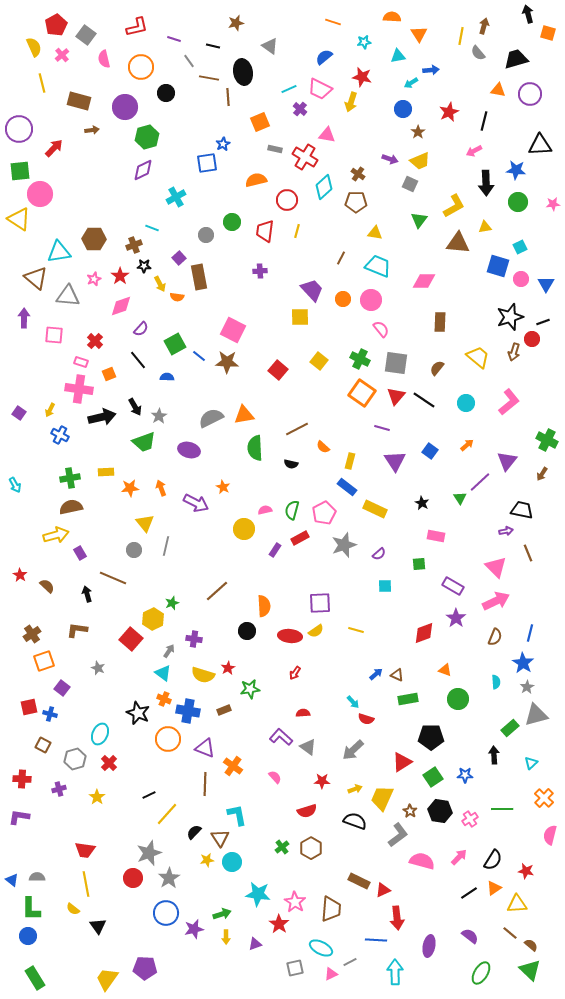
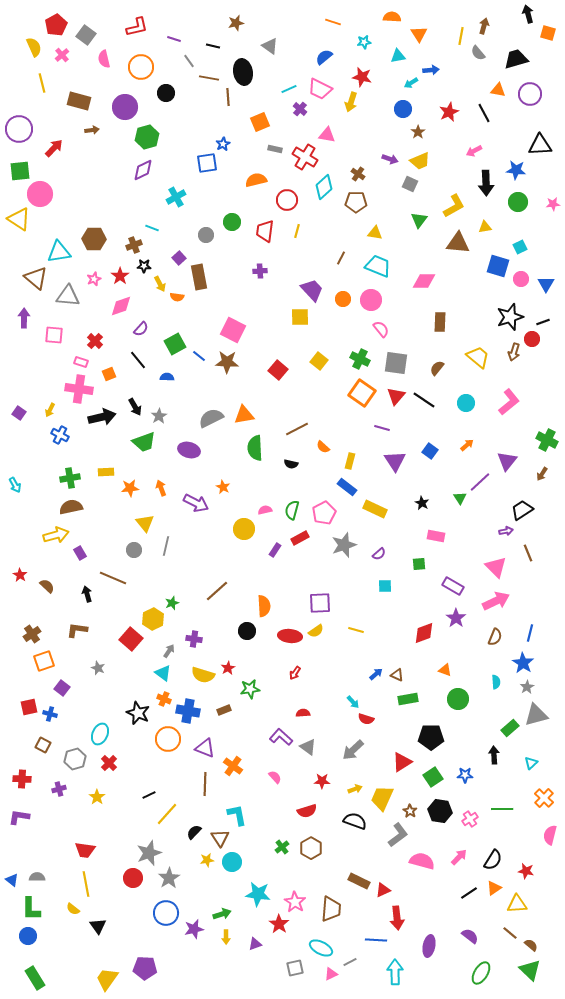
black line at (484, 121): moved 8 px up; rotated 42 degrees counterclockwise
black trapezoid at (522, 510): rotated 45 degrees counterclockwise
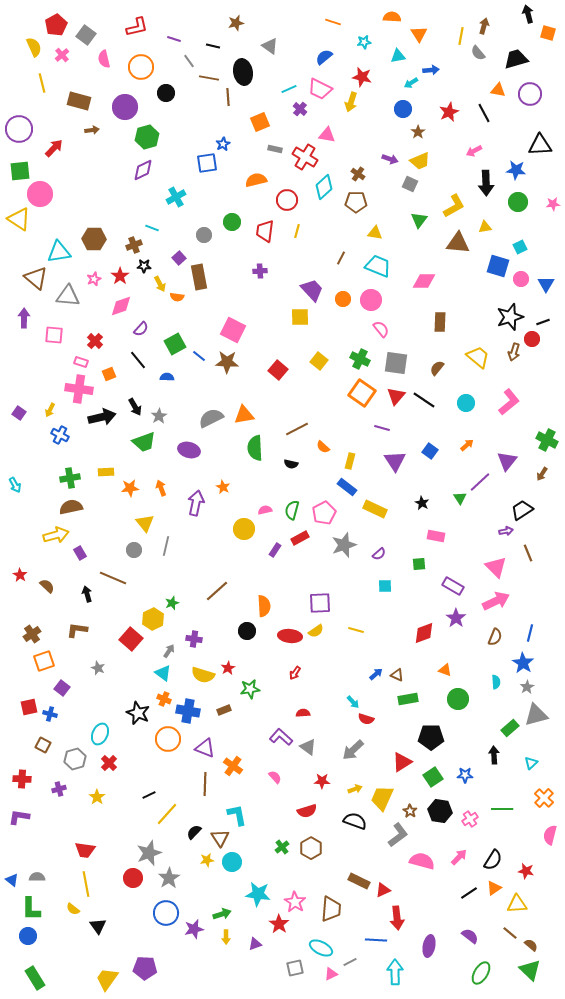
gray circle at (206, 235): moved 2 px left
purple arrow at (196, 503): rotated 105 degrees counterclockwise
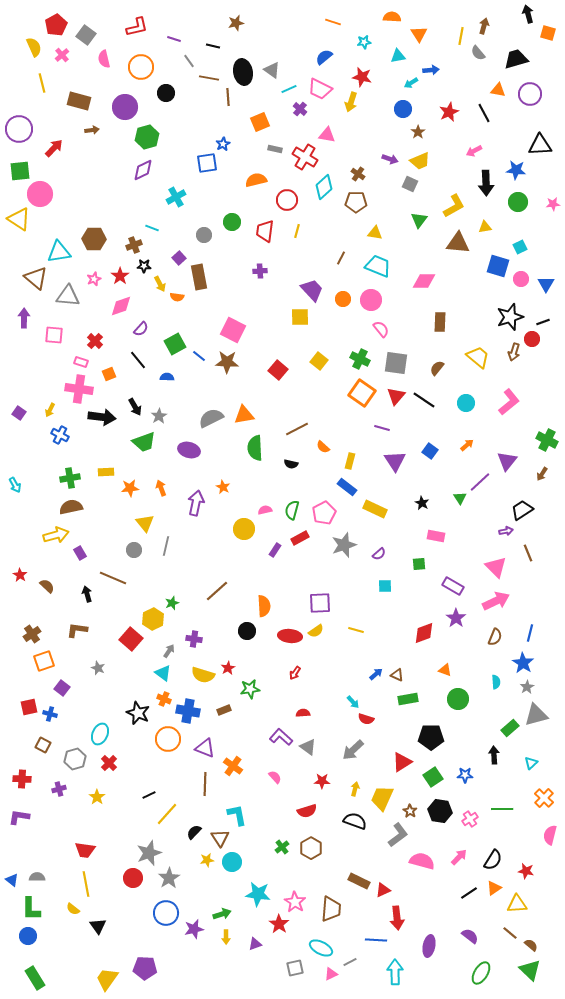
gray triangle at (270, 46): moved 2 px right, 24 px down
black arrow at (102, 417): rotated 20 degrees clockwise
yellow arrow at (355, 789): rotated 56 degrees counterclockwise
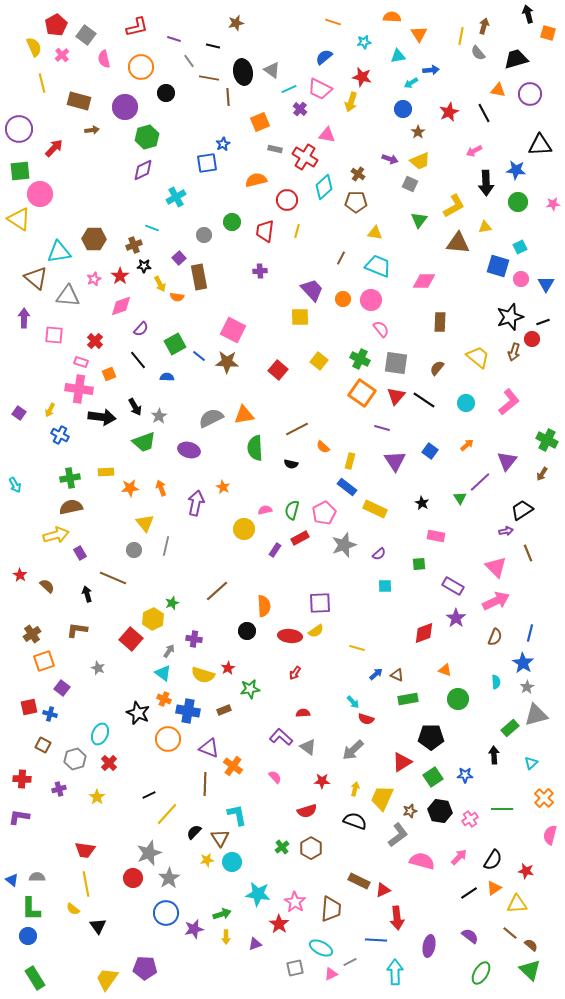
yellow line at (356, 630): moved 1 px right, 18 px down
purple triangle at (205, 748): moved 4 px right
brown star at (410, 811): rotated 24 degrees clockwise
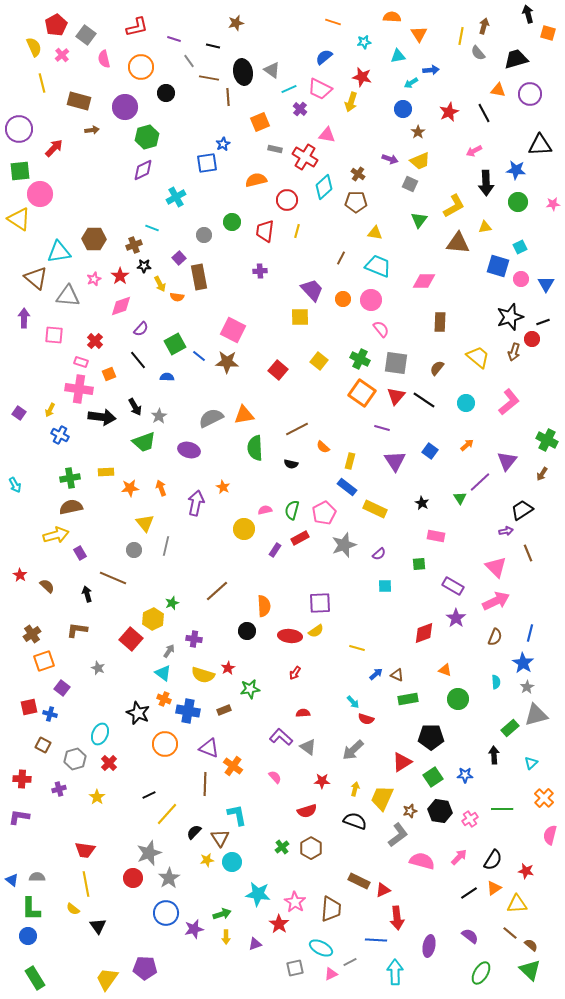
orange circle at (168, 739): moved 3 px left, 5 px down
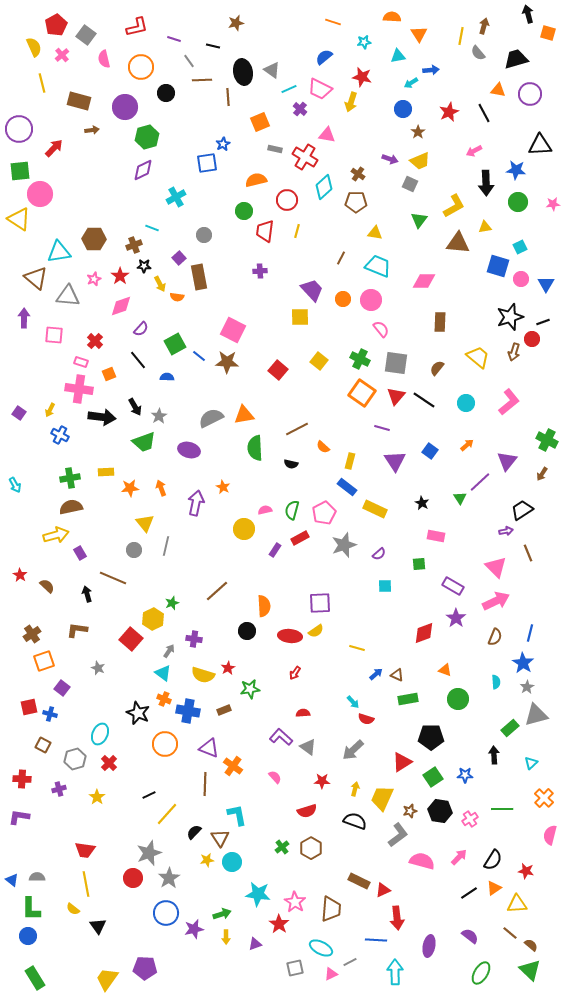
brown line at (209, 78): moved 7 px left, 2 px down; rotated 12 degrees counterclockwise
green circle at (232, 222): moved 12 px right, 11 px up
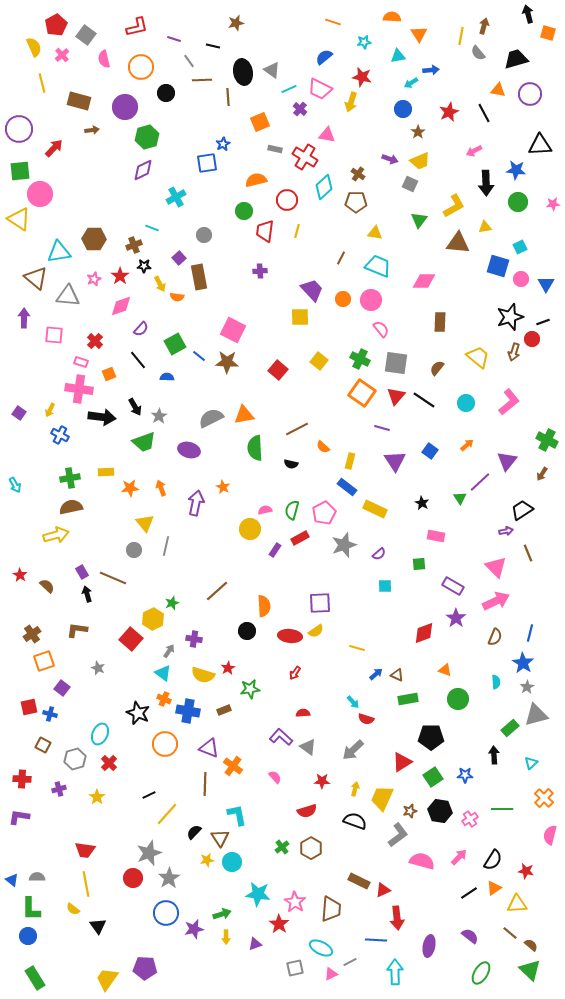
yellow circle at (244, 529): moved 6 px right
purple rectangle at (80, 553): moved 2 px right, 19 px down
